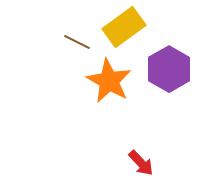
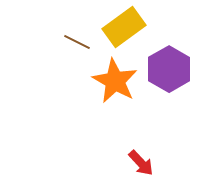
orange star: moved 6 px right
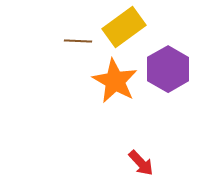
brown line: moved 1 px right, 1 px up; rotated 24 degrees counterclockwise
purple hexagon: moved 1 px left
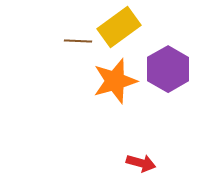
yellow rectangle: moved 5 px left
orange star: rotated 27 degrees clockwise
red arrow: rotated 32 degrees counterclockwise
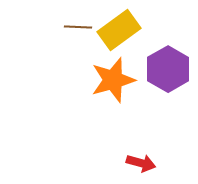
yellow rectangle: moved 3 px down
brown line: moved 14 px up
orange star: moved 2 px left, 1 px up
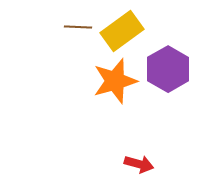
yellow rectangle: moved 3 px right, 1 px down
orange star: moved 2 px right, 1 px down
red arrow: moved 2 px left, 1 px down
